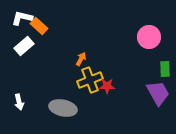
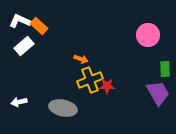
white L-shape: moved 2 px left, 3 px down; rotated 10 degrees clockwise
pink circle: moved 1 px left, 2 px up
orange arrow: rotated 80 degrees clockwise
white arrow: rotated 91 degrees clockwise
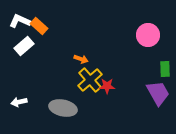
yellow cross: rotated 20 degrees counterclockwise
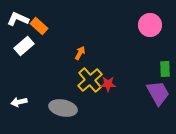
white L-shape: moved 2 px left, 2 px up
pink circle: moved 2 px right, 10 px up
orange arrow: moved 1 px left, 6 px up; rotated 80 degrees counterclockwise
red star: moved 1 px right, 2 px up
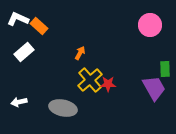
white rectangle: moved 6 px down
purple trapezoid: moved 4 px left, 5 px up
